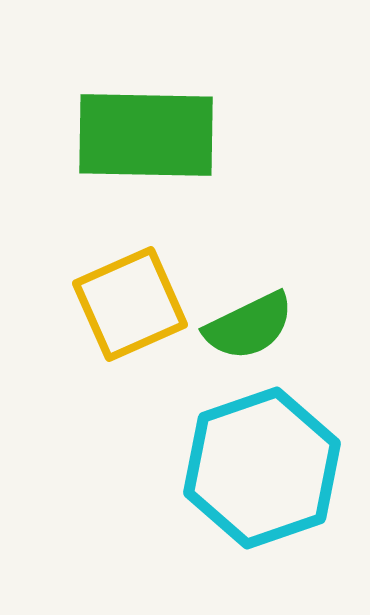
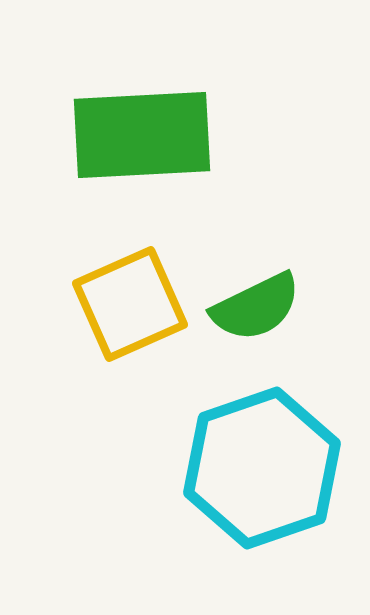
green rectangle: moved 4 px left; rotated 4 degrees counterclockwise
green semicircle: moved 7 px right, 19 px up
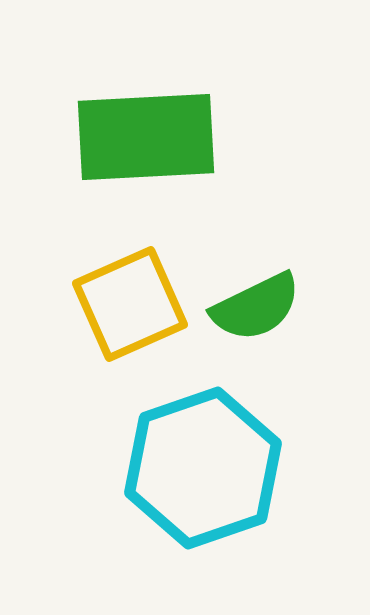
green rectangle: moved 4 px right, 2 px down
cyan hexagon: moved 59 px left
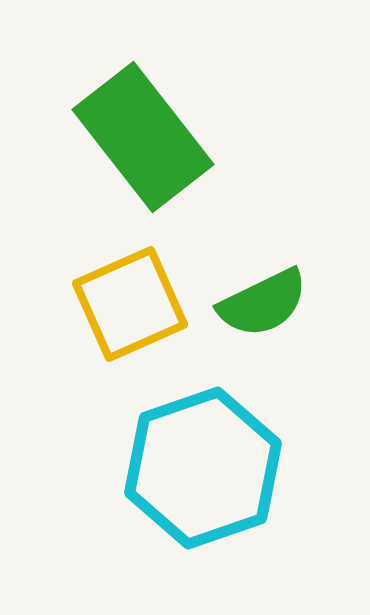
green rectangle: moved 3 px left; rotated 55 degrees clockwise
green semicircle: moved 7 px right, 4 px up
